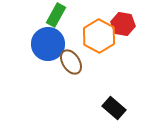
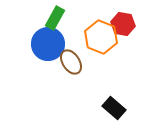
green rectangle: moved 1 px left, 3 px down
orange hexagon: moved 2 px right, 1 px down; rotated 8 degrees counterclockwise
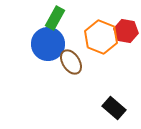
red hexagon: moved 3 px right, 7 px down
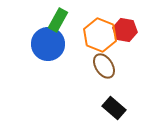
green rectangle: moved 3 px right, 2 px down
red hexagon: moved 1 px left, 1 px up
orange hexagon: moved 1 px left, 2 px up
brown ellipse: moved 33 px right, 4 px down
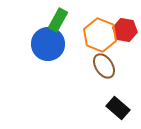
black rectangle: moved 4 px right
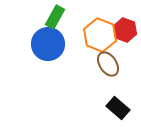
green rectangle: moved 3 px left, 3 px up
red hexagon: rotated 10 degrees clockwise
brown ellipse: moved 4 px right, 2 px up
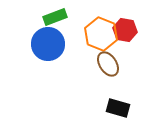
green rectangle: rotated 40 degrees clockwise
red hexagon: rotated 10 degrees counterclockwise
orange hexagon: moved 1 px right, 1 px up
black rectangle: rotated 25 degrees counterclockwise
